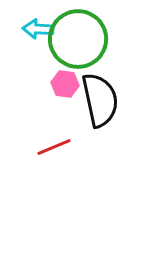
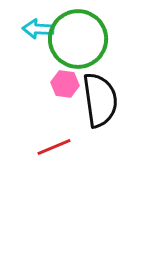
black semicircle: rotated 4 degrees clockwise
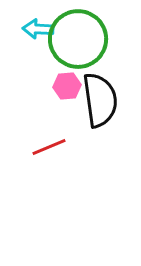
pink hexagon: moved 2 px right, 2 px down; rotated 12 degrees counterclockwise
red line: moved 5 px left
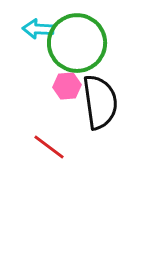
green circle: moved 1 px left, 4 px down
black semicircle: moved 2 px down
red line: rotated 60 degrees clockwise
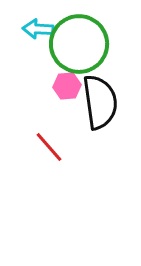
green circle: moved 2 px right, 1 px down
red line: rotated 12 degrees clockwise
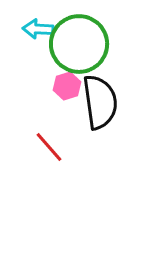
pink hexagon: rotated 12 degrees counterclockwise
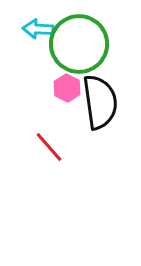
pink hexagon: moved 2 px down; rotated 16 degrees counterclockwise
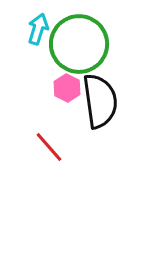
cyan arrow: rotated 104 degrees clockwise
black semicircle: moved 1 px up
